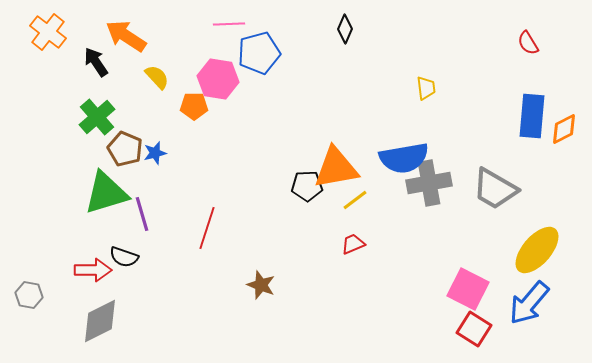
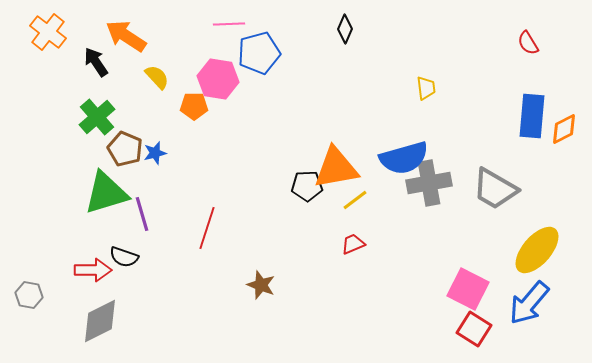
blue semicircle: rotated 6 degrees counterclockwise
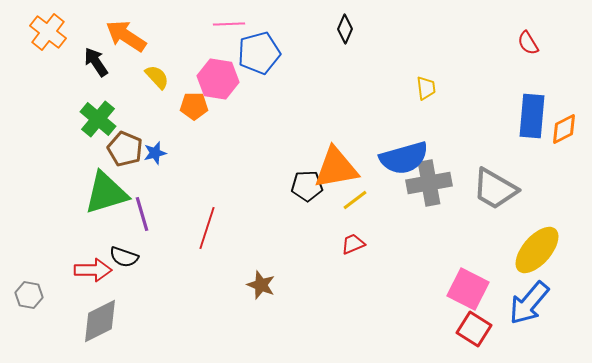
green cross: moved 1 px right, 2 px down; rotated 9 degrees counterclockwise
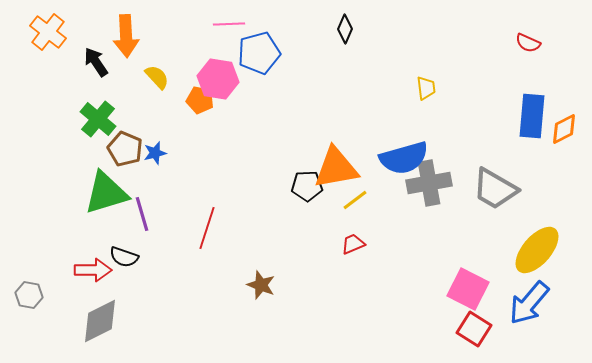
orange arrow: rotated 126 degrees counterclockwise
red semicircle: rotated 35 degrees counterclockwise
orange pentagon: moved 6 px right, 6 px up; rotated 12 degrees clockwise
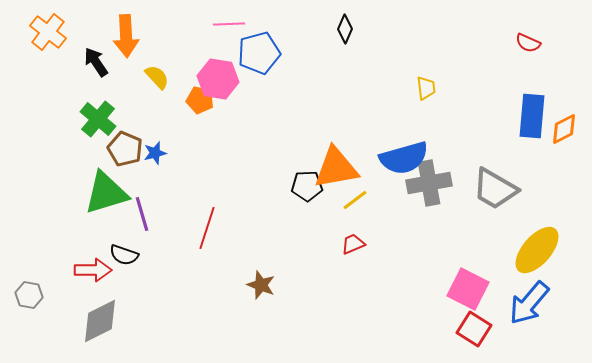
black semicircle: moved 2 px up
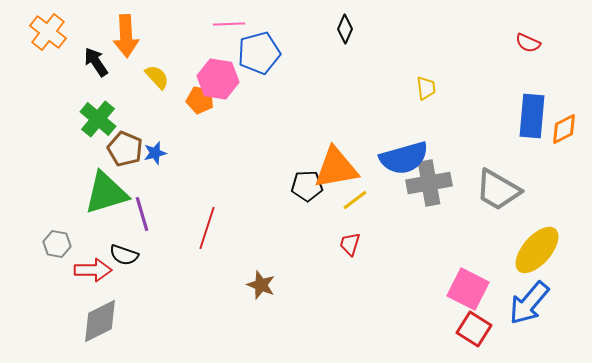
gray trapezoid: moved 3 px right, 1 px down
red trapezoid: moved 3 px left; rotated 50 degrees counterclockwise
gray hexagon: moved 28 px right, 51 px up
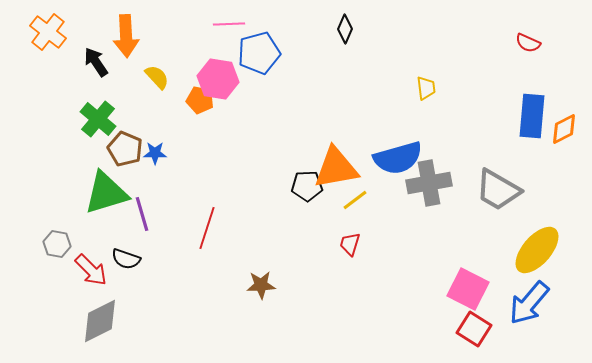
blue star: rotated 15 degrees clockwise
blue semicircle: moved 6 px left
black semicircle: moved 2 px right, 4 px down
red arrow: moved 2 px left; rotated 45 degrees clockwise
brown star: rotated 24 degrees counterclockwise
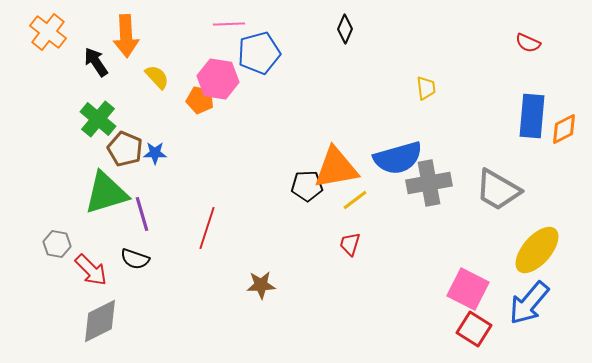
black semicircle: moved 9 px right
